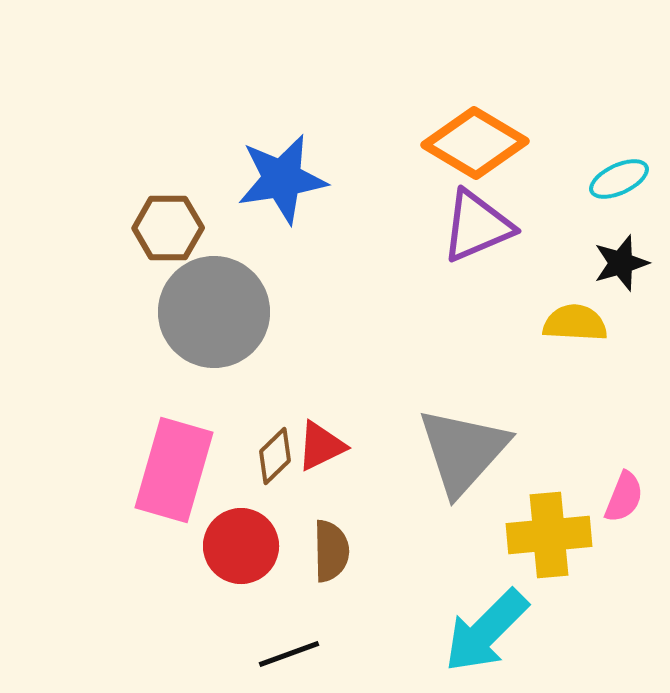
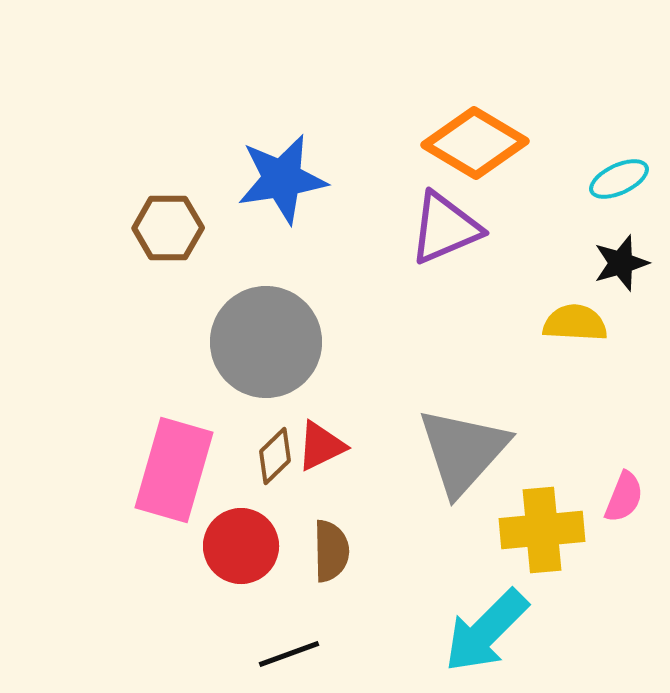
purple triangle: moved 32 px left, 2 px down
gray circle: moved 52 px right, 30 px down
yellow cross: moved 7 px left, 5 px up
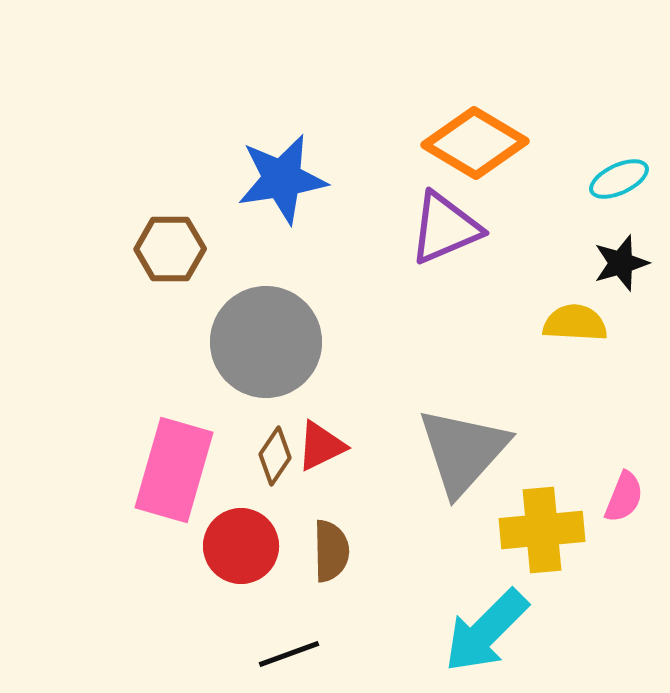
brown hexagon: moved 2 px right, 21 px down
brown diamond: rotated 12 degrees counterclockwise
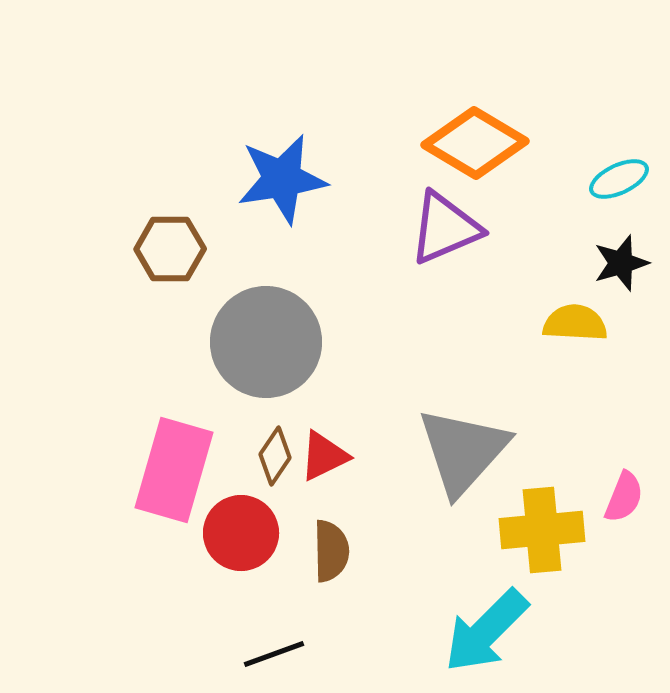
red triangle: moved 3 px right, 10 px down
red circle: moved 13 px up
black line: moved 15 px left
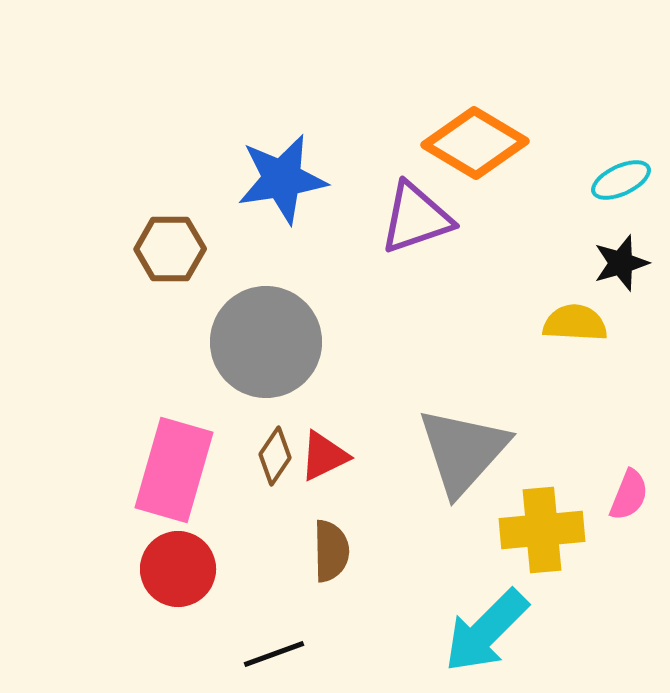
cyan ellipse: moved 2 px right, 1 px down
purple triangle: moved 29 px left, 10 px up; rotated 4 degrees clockwise
pink semicircle: moved 5 px right, 2 px up
red circle: moved 63 px left, 36 px down
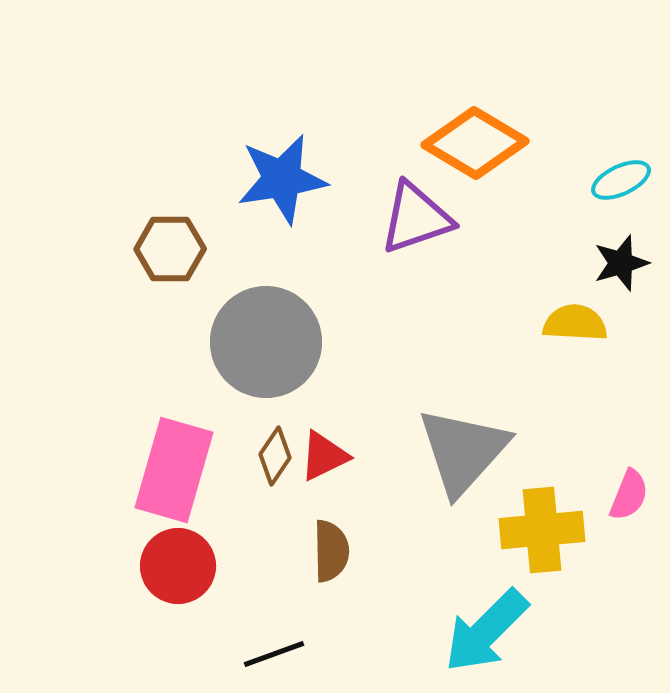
red circle: moved 3 px up
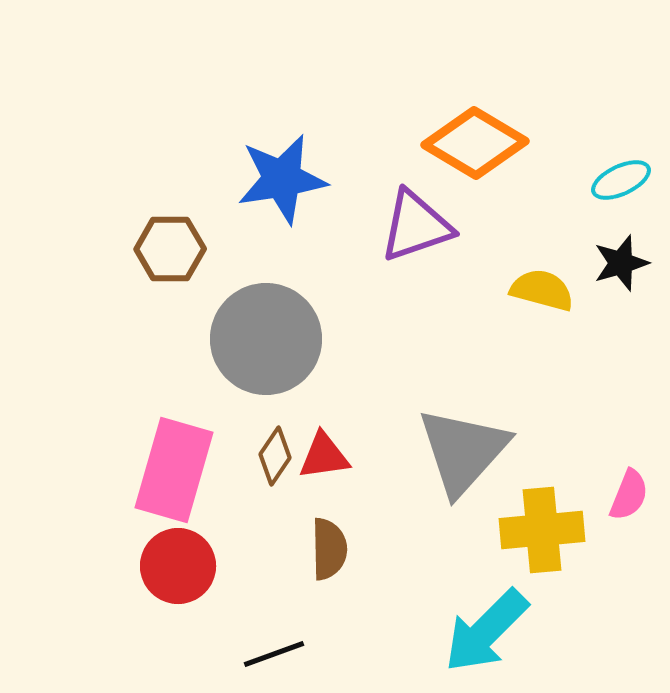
purple triangle: moved 8 px down
yellow semicircle: moved 33 px left, 33 px up; rotated 12 degrees clockwise
gray circle: moved 3 px up
red triangle: rotated 18 degrees clockwise
brown semicircle: moved 2 px left, 2 px up
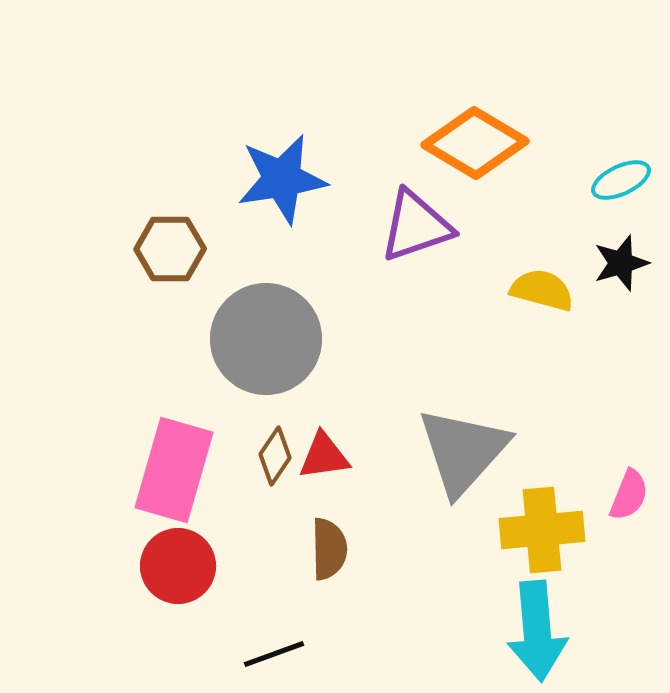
cyan arrow: moved 51 px right; rotated 50 degrees counterclockwise
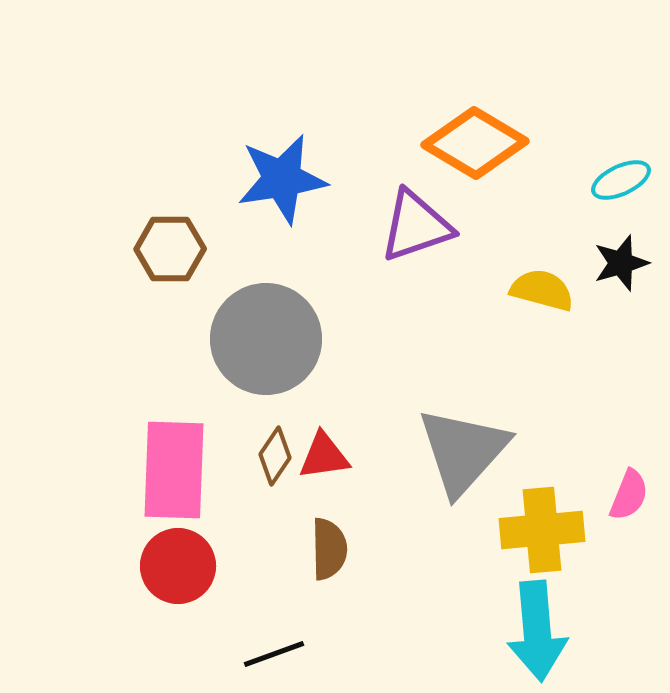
pink rectangle: rotated 14 degrees counterclockwise
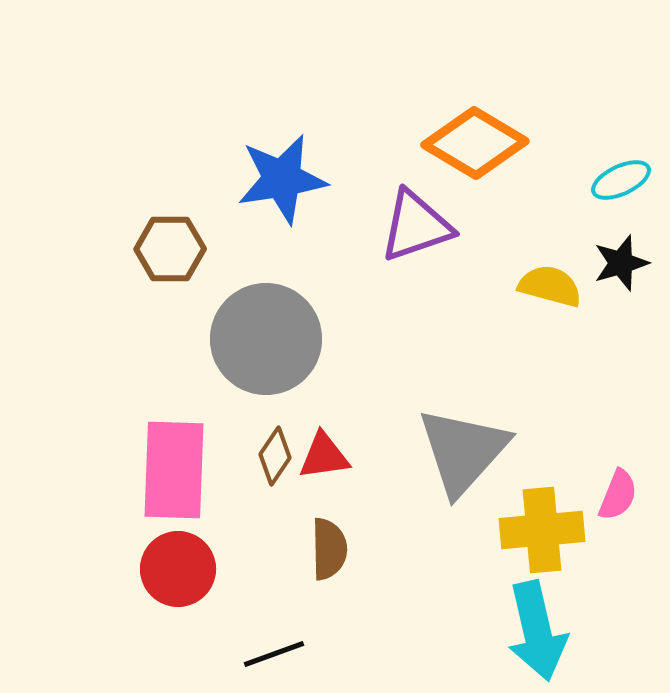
yellow semicircle: moved 8 px right, 4 px up
pink semicircle: moved 11 px left
red circle: moved 3 px down
cyan arrow: rotated 8 degrees counterclockwise
